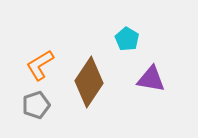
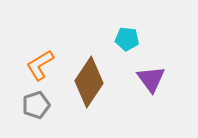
cyan pentagon: rotated 25 degrees counterclockwise
purple triangle: rotated 44 degrees clockwise
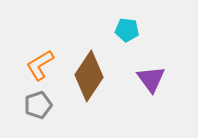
cyan pentagon: moved 9 px up
brown diamond: moved 6 px up
gray pentagon: moved 2 px right
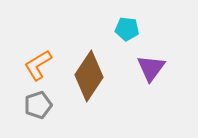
cyan pentagon: moved 1 px up
orange L-shape: moved 2 px left
purple triangle: moved 11 px up; rotated 12 degrees clockwise
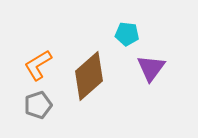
cyan pentagon: moved 5 px down
brown diamond: rotated 15 degrees clockwise
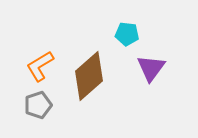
orange L-shape: moved 2 px right, 1 px down
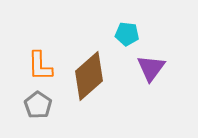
orange L-shape: rotated 60 degrees counterclockwise
gray pentagon: rotated 20 degrees counterclockwise
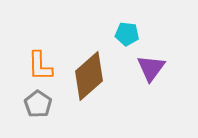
gray pentagon: moved 1 px up
